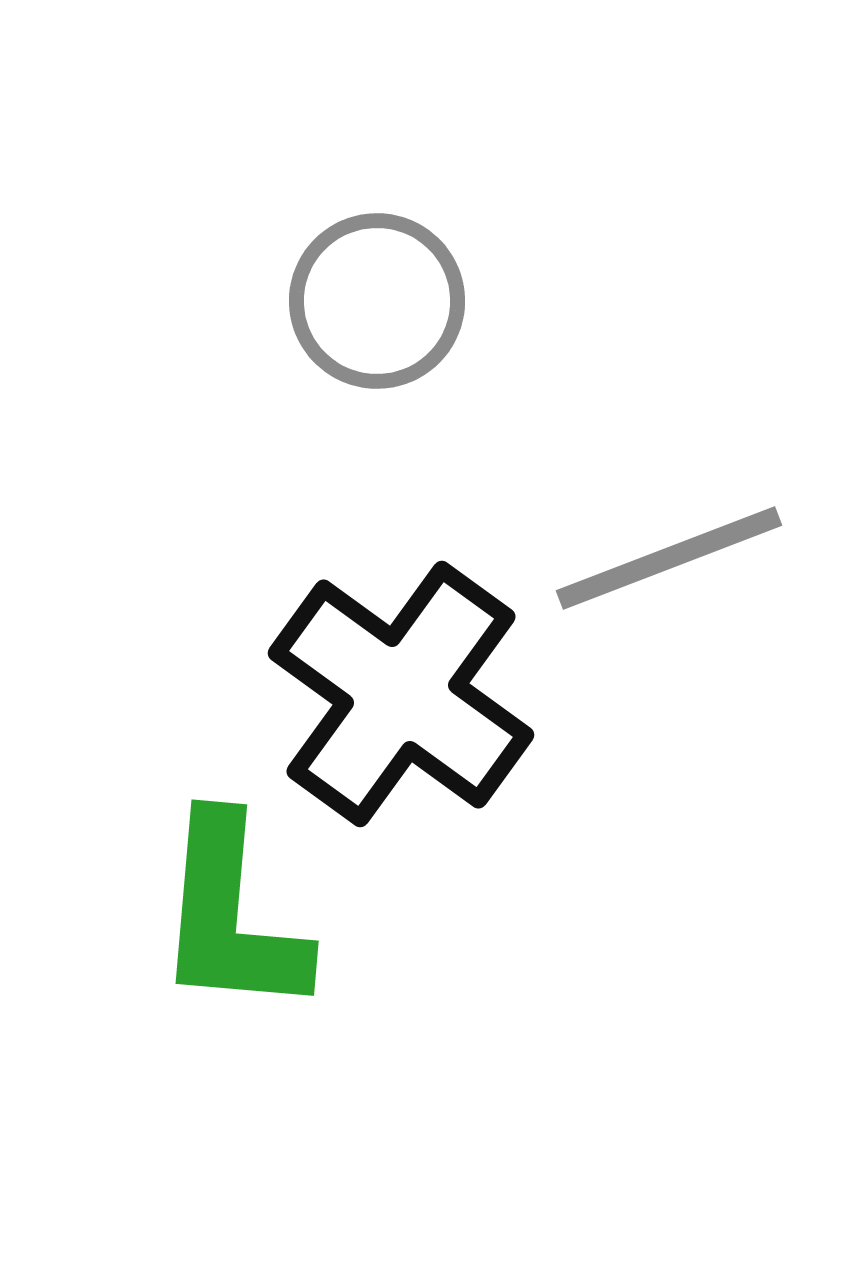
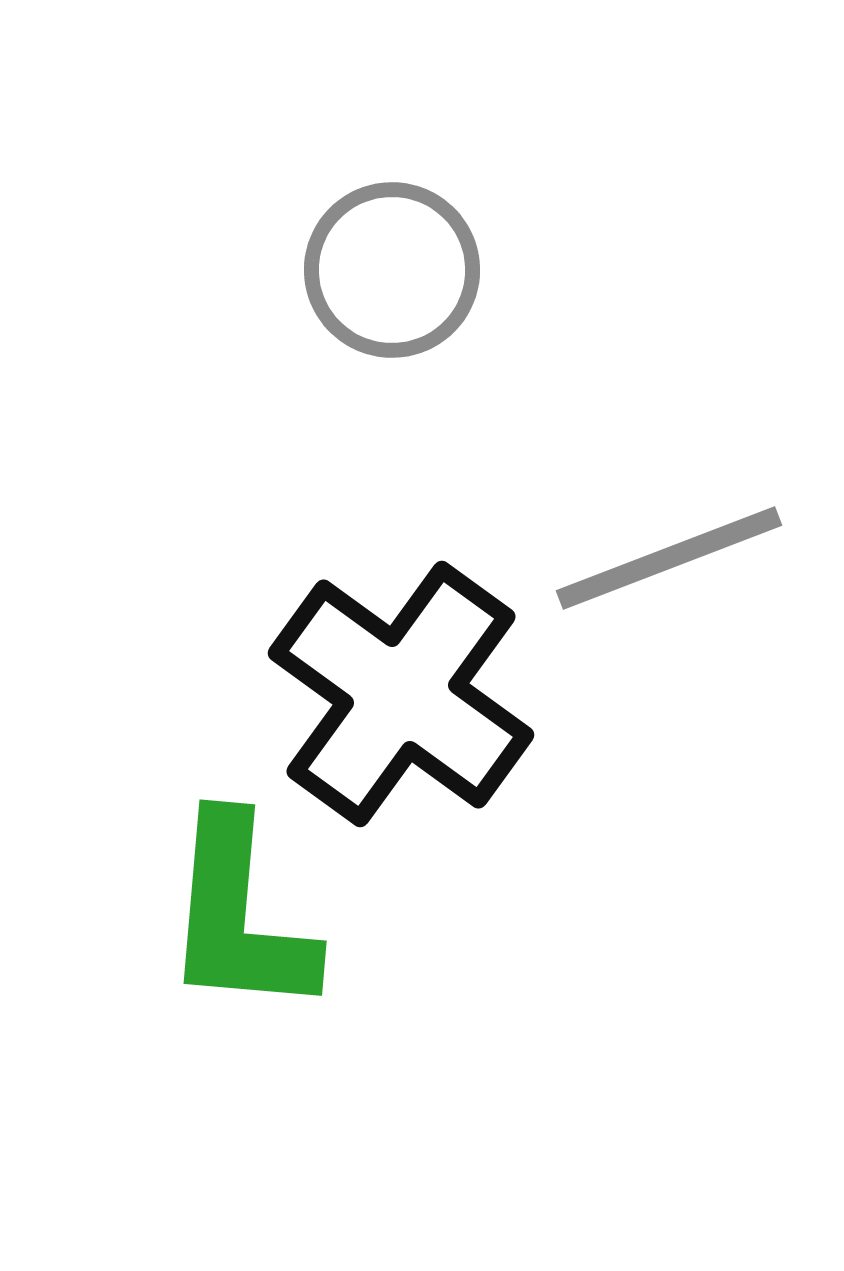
gray circle: moved 15 px right, 31 px up
green L-shape: moved 8 px right
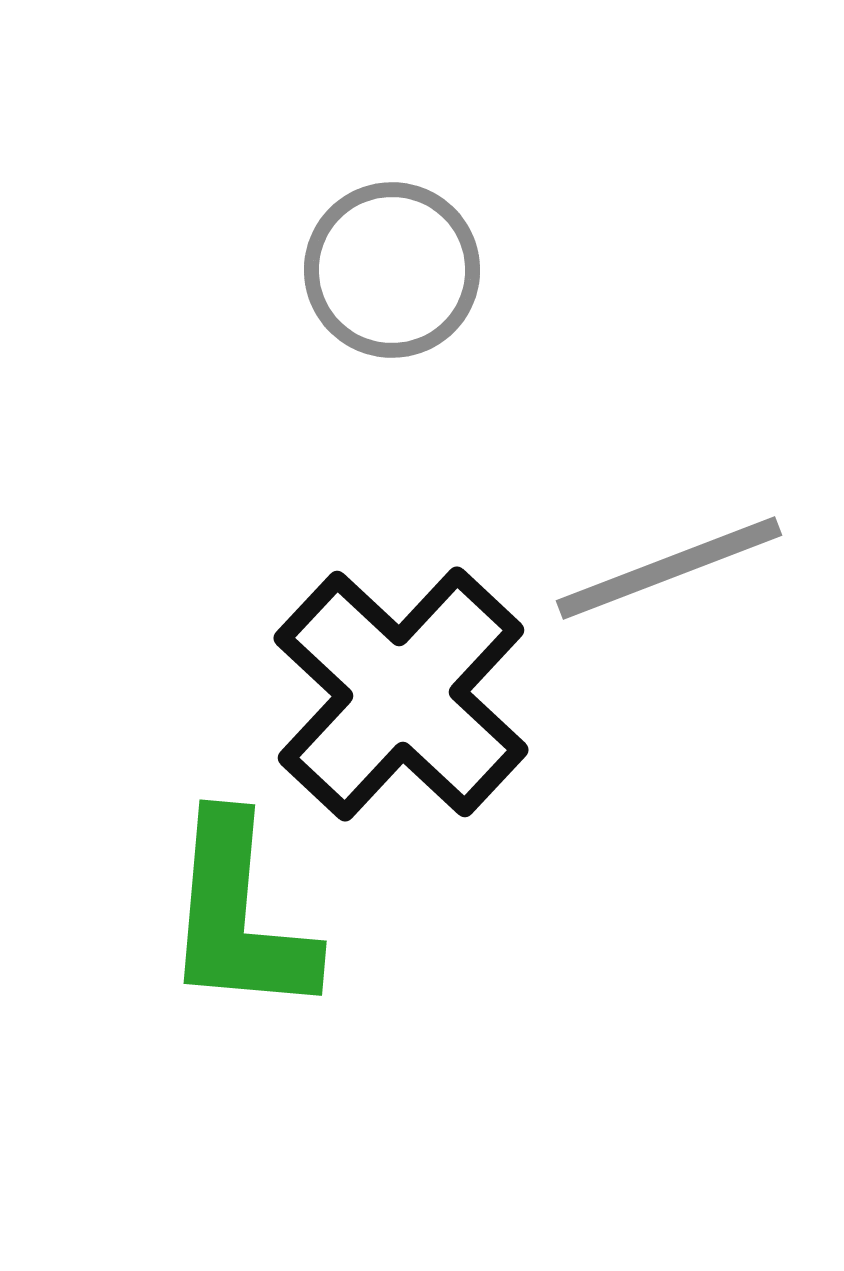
gray line: moved 10 px down
black cross: rotated 7 degrees clockwise
